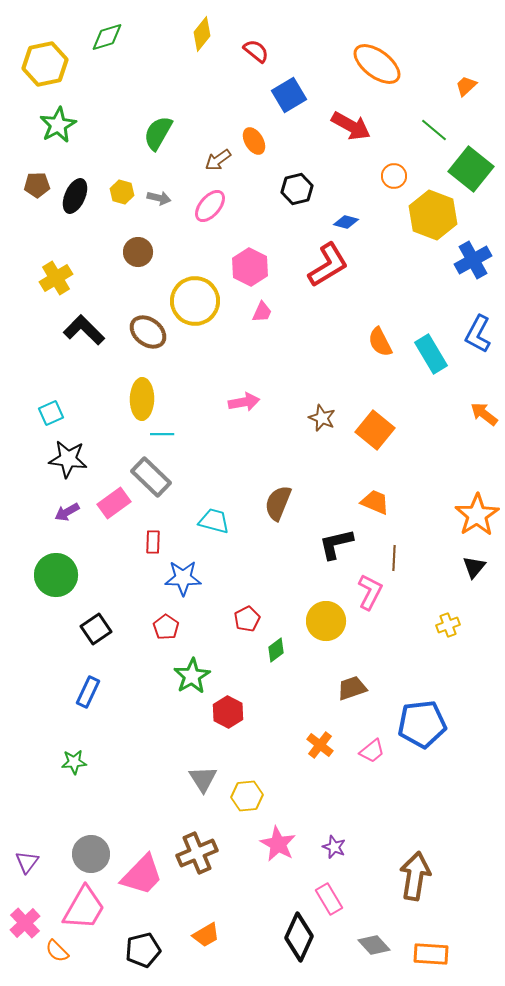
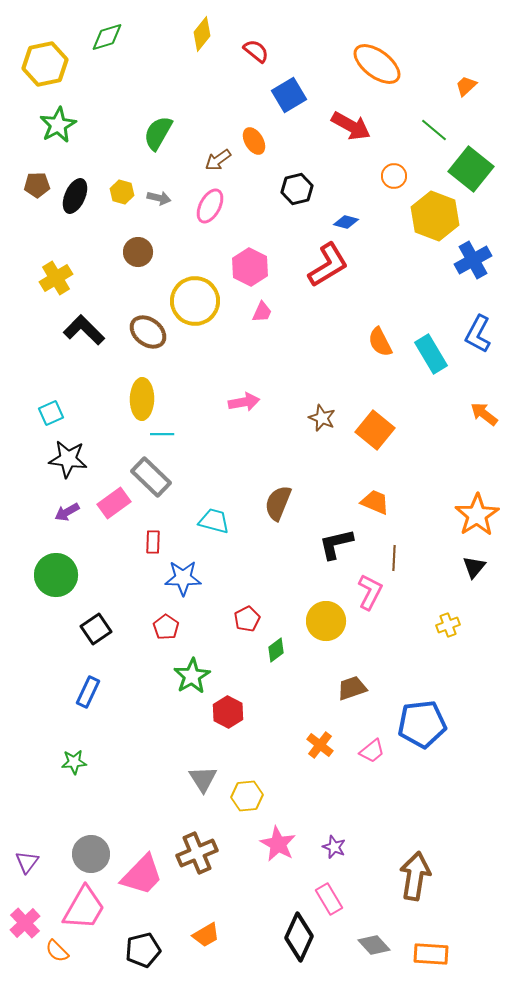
pink ellipse at (210, 206): rotated 12 degrees counterclockwise
yellow hexagon at (433, 215): moved 2 px right, 1 px down
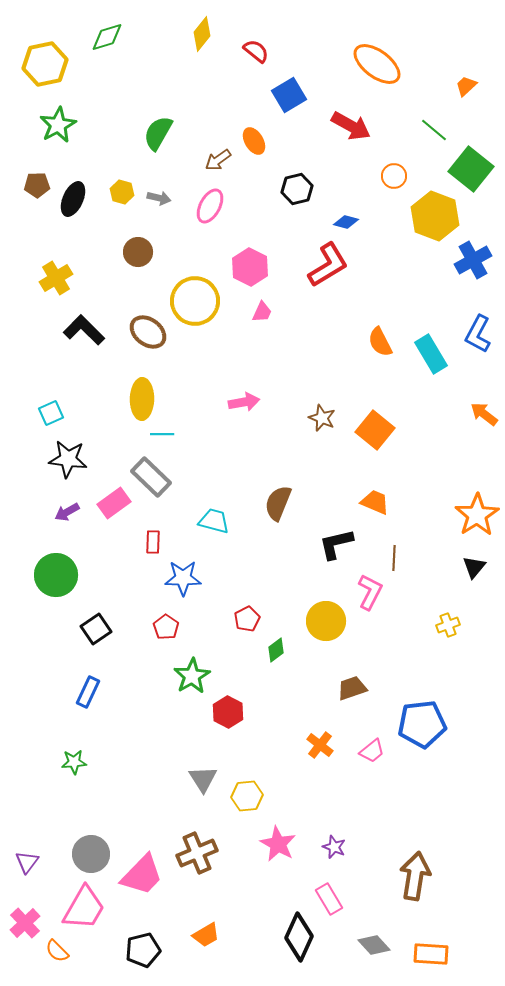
black ellipse at (75, 196): moved 2 px left, 3 px down
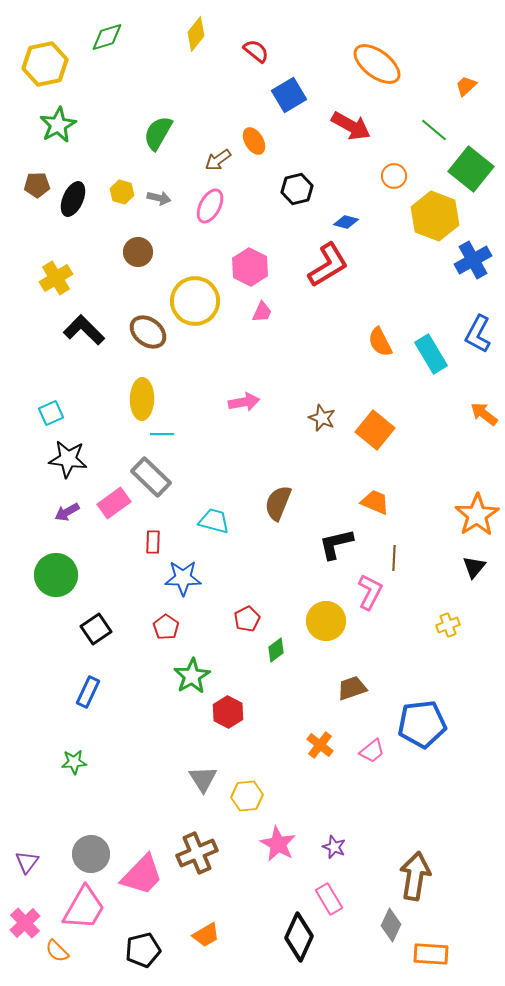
yellow diamond at (202, 34): moved 6 px left
gray diamond at (374, 945): moved 17 px right, 20 px up; rotated 68 degrees clockwise
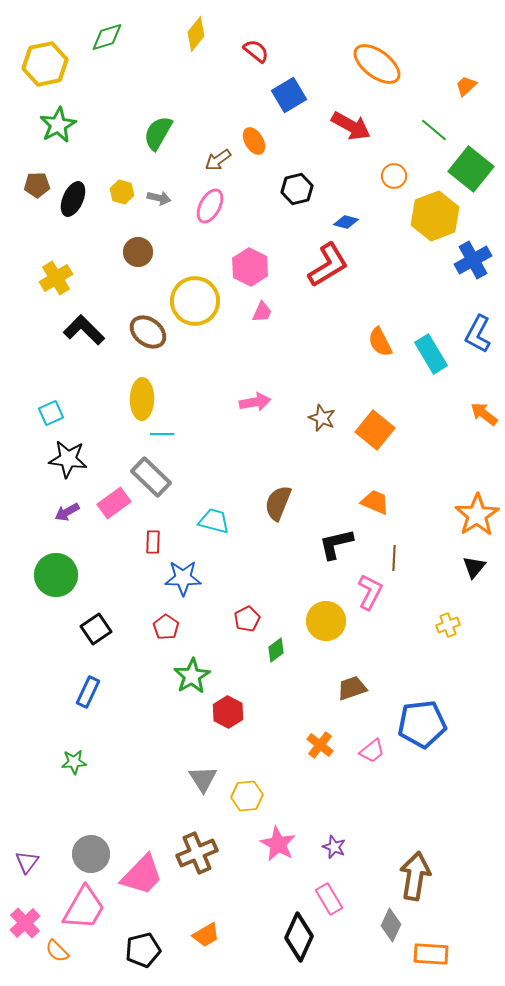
yellow hexagon at (435, 216): rotated 18 degrees clockwise
pink arrow at (244, 402): moved 11 px right
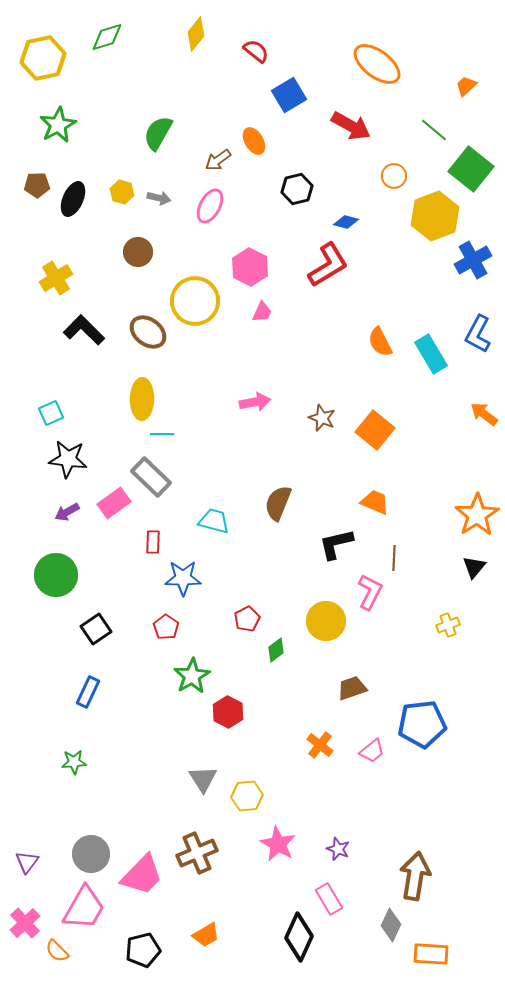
yellow hexagon at (45, 64): moved 2 px left, 6 px up
purple star at (334, 847): moved 4 px right, 2 px down
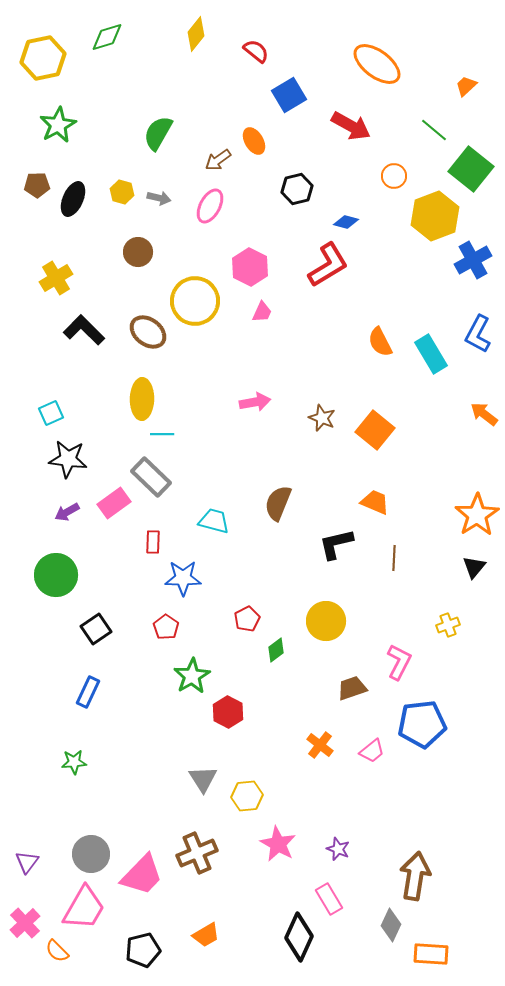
pink L-shape at (370, 592): moved 29 px right, 70 px down
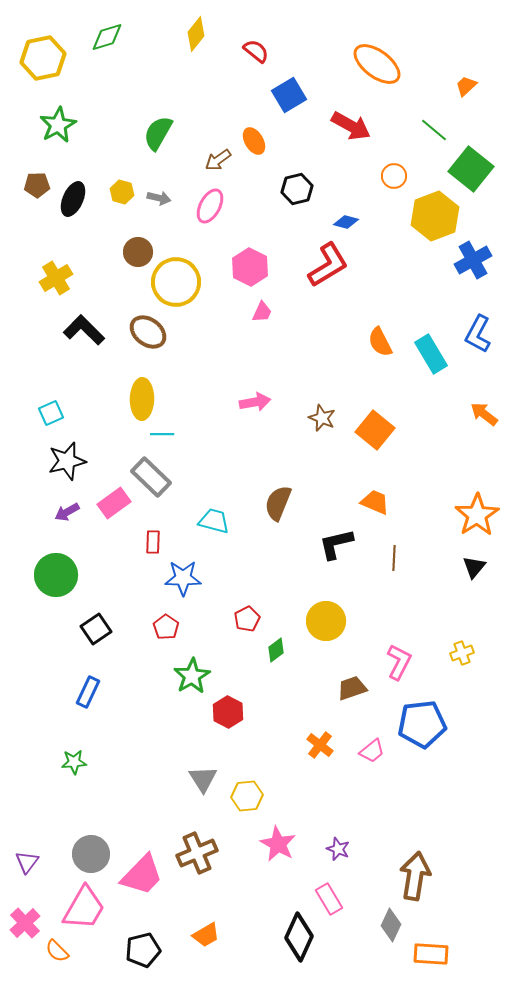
yellow circle at (195, 301): moved 19 px left, 19 px up
black star at (68, 459): moved 1 px left, 2 px down; rotated 21 degrees counterclockwise
yellow cross at (448, 625): moved 14 px right, 28 px down
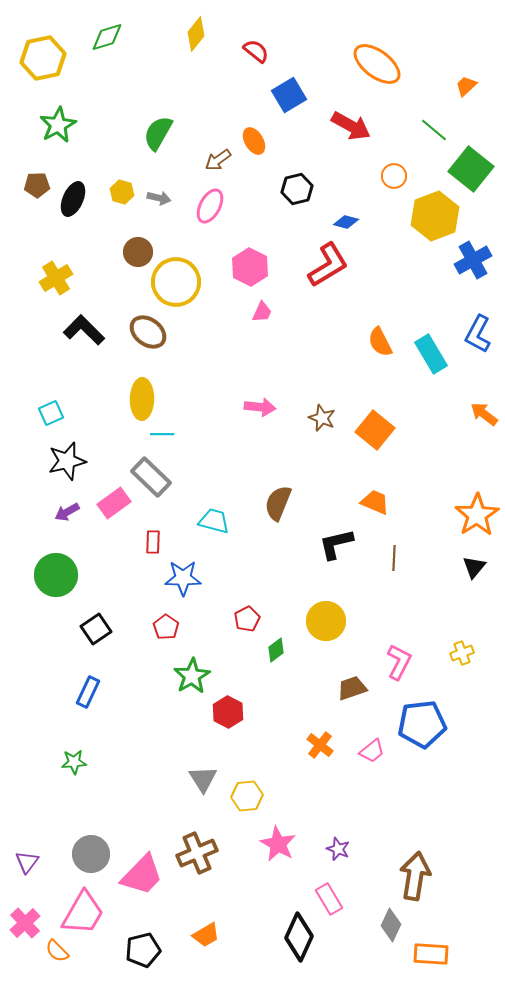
pink arrow at (255, 402): moved 5 px right, 5 px down; rotated 16 degrees clockwise
pink trapezoid at (84, 908): moved 1 px left, 5 px down
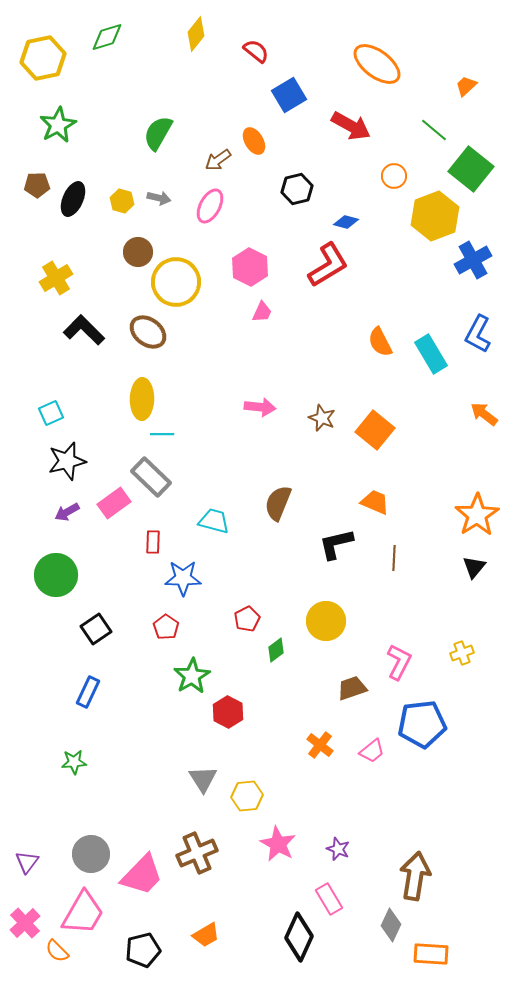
yellow hexagon at (122, 192): moved 9 px down
